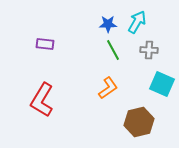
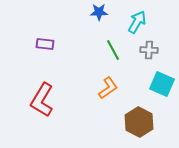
blue star: moved 9 px left, 12 px up
brown hexagon: rotated 20 degrees counterclockwise
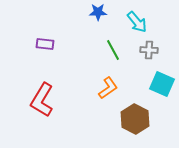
blue star: moved 1 px left
cyan arrow: rotated 110 degrees clockwise
brown hexagon: moved 4 px left, 3 px up
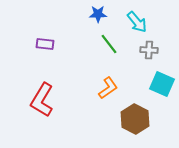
blue star: moved 2 px down
green line: moved 4 px left, 6 px up; rotated 10 degrees counterclockwise
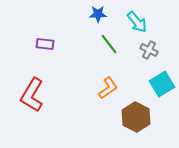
gray cross: rotated 24 degrees clockwise
cyan square: rotated 35 degrees clockwise
red L-shape: moved 10 px left, 5 px up
brown hexagon: moved 1 px right, 2 px up
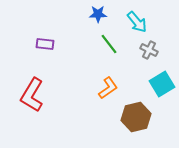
brown hexagon: rotated 20 degrees clockwise
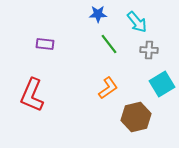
gray cross: rotated 24 degrees counterclockwise
red L-shape: rotated 8 degrees counterclockwise
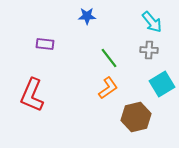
blue star: moved 11 px left, 2 px down
cyan arrow: moved 15 px right
green line: moved 14 px down
